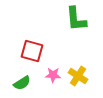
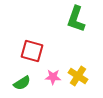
green L-shape: rotated 24 degrees clockwise
pink star: moved 2 px down
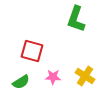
yellow cross: moved 7 px right
green semicircle: moved 1 px left, 1 px up
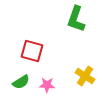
pink star: moved 6 px left, 8 px down
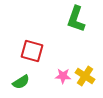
pink star: moved 16 px right, 9 px up
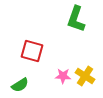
green semicircle: moved 1 px left, 3 px down
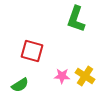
pink star: moved 1 px left
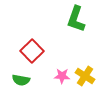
red square: rotated 30 degrees clockwise
green semicircle: moved 1 px right, 5 px up; rotated 42 degrees clockwise
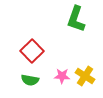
green semicircle: moved 9 px right
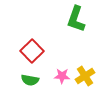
yellow cross: rotated 24 degrees clockwise
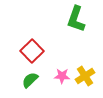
green semicircle: rotated 126 degrees clockwise
